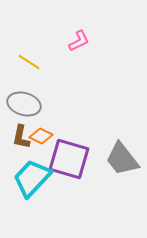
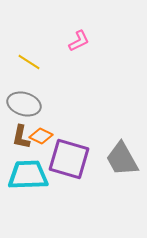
gray trapezoid: rotated 9 degrees clockwise
cyan trapezoid: moved 4 px left, 3 px up; rotated 45 degrees clockwise
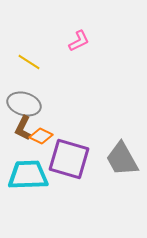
brown L-shape: moved 2 px right, 9 px up; rotated 15 degrees clockwise
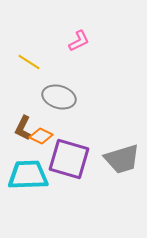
gray ellipse: moved 35 px right, 7 px up
gray trapezoid: rotated 78 degrees counterclockwise
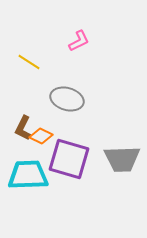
gray ellipse: moved 8 px right, 2 px down
gray trapezoid: rotated 15 degrees clockwise
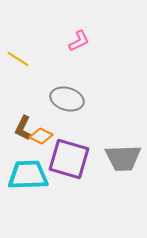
yellow line: moved 11 px left, 3 px up
gray trapezoid: moved 1 px right, 1 px up
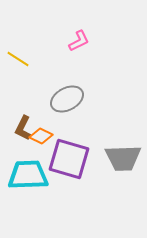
gray ellipse: rotated 44 degrees counterclockwise
